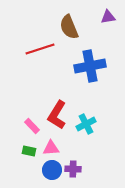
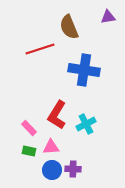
blue cross: moved 6 px left, 4 px down; rotated 20 degrees clockwise
pink rectangle: moved 3 px left, 2 px down
pink triangle: moved 1 px up
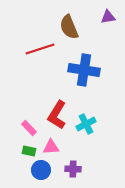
blue circle: moved 11 px left
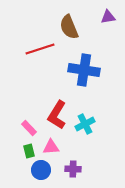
cyan cross: moved 1 px left
green rectangle: rotated 64 degrees clockwise
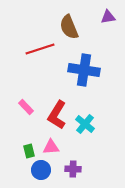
cyan cross: rotated 24 degrees counterclockwise
pink rectangle: moved 3 px left, 21 px up
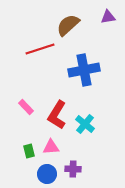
brown semicircle: moved 1 px left, 2 px up; rotated 70 degrees clockwise
blue cross: rotated 20 degrees counterclockwise
blue circle: moved 6 px right, 4 px down
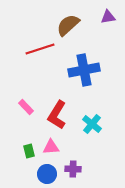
cyan cross: moved 7 px right
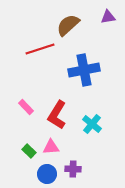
green rectangle: rotated 32 degrees counterclockwise
